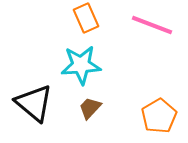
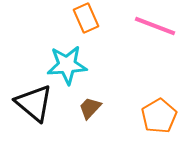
pink line: moved 3 px right, 1 px down
cyan star: moved 14 px left
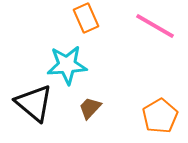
pink line: rotated 9 degrees clockwise
orange pentagon: moved 1 px right
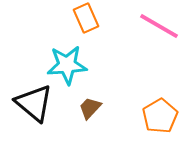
pink line: moved 4 px right
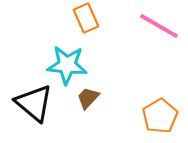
cyan star: rotated 9 degrees clockwise
brown trapezoid: moved 2 px left, 10 px up
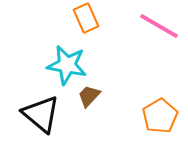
cyan star: rotated 6 degrees clockwise
brown trapezoid: moved 1 px right, 2 px up
black triangle: moved 7 px right, 11 px down
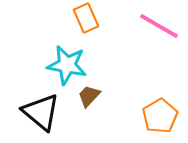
black triangle: moved 2 px up
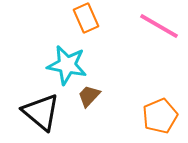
orange pentagon: rotated 8 degrees clockwise
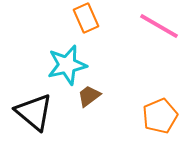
cyan star: rotated 24 degrees counterclockwise
brown trapezoid: rotated 10 degrees clockwise
black triangle: moved 7 px left
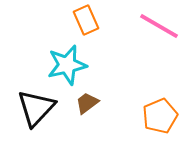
orange rectangle: moved 2 px down
brown trapezoid: moved 2 px left, 7 px down
black triangle: moved 2 px right, 4 px up; rotated 33 degrees clockwise
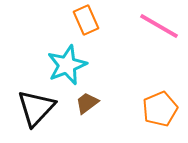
cyan star: rotated 9 degrees counterclockwise
orange pentagon: moved 7 px up
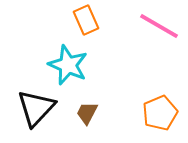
cyan star: moved 1 px right; rotated 27 degrees counterclockwise
brown trapezoid: moved 10 px down; rotated 25 degrees counterclockwise
orange pentagon: moved 4 px down
